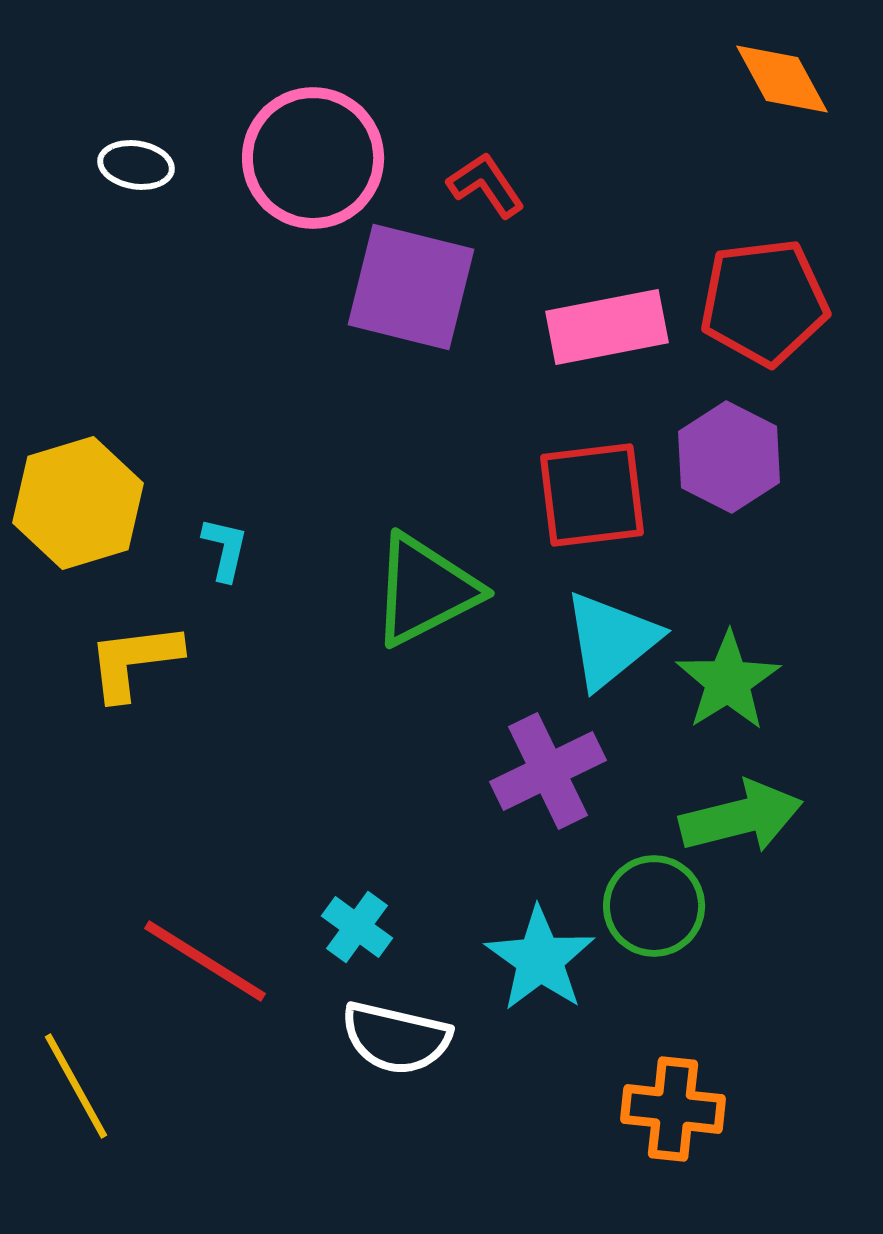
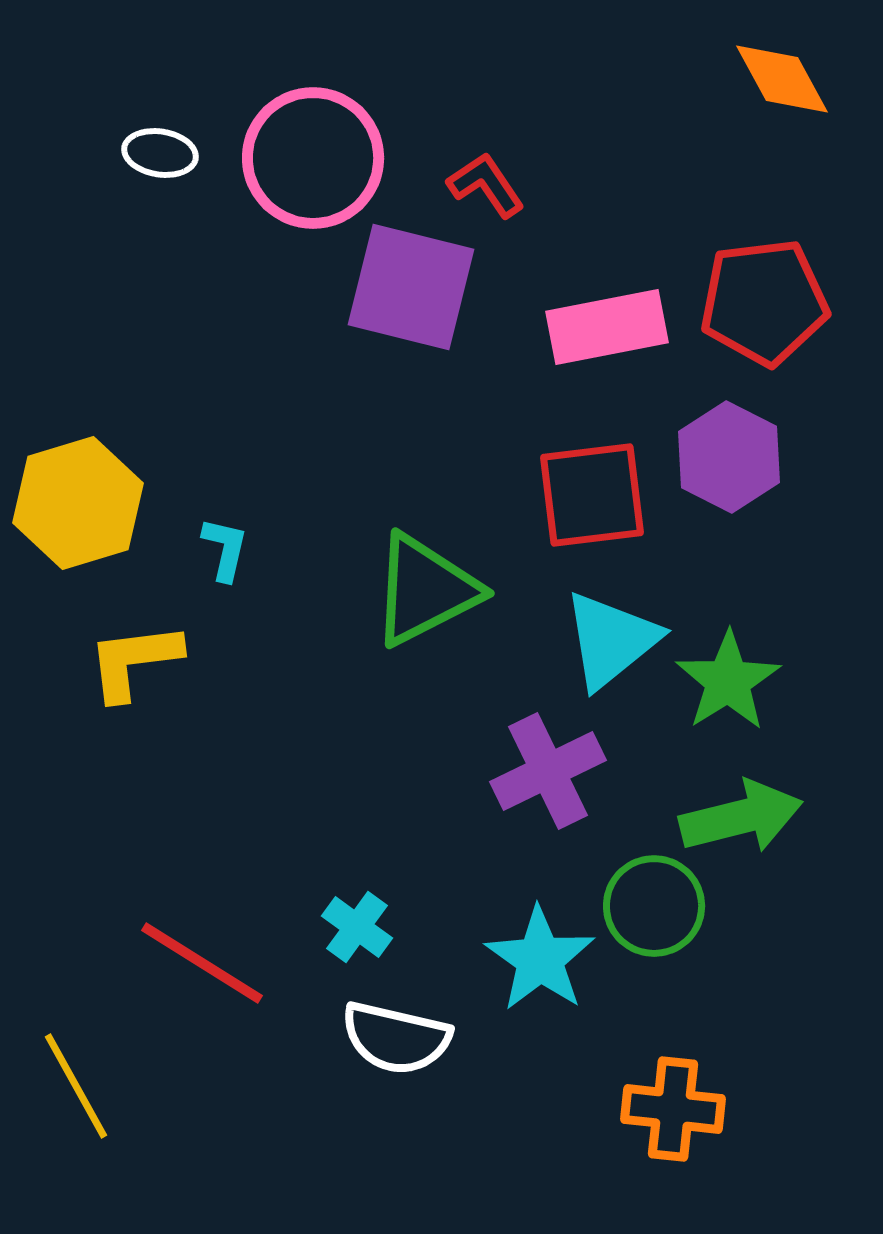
white ellipse: moved 24 px right, 12 px up
red line: moved 3 px left, 2 px down
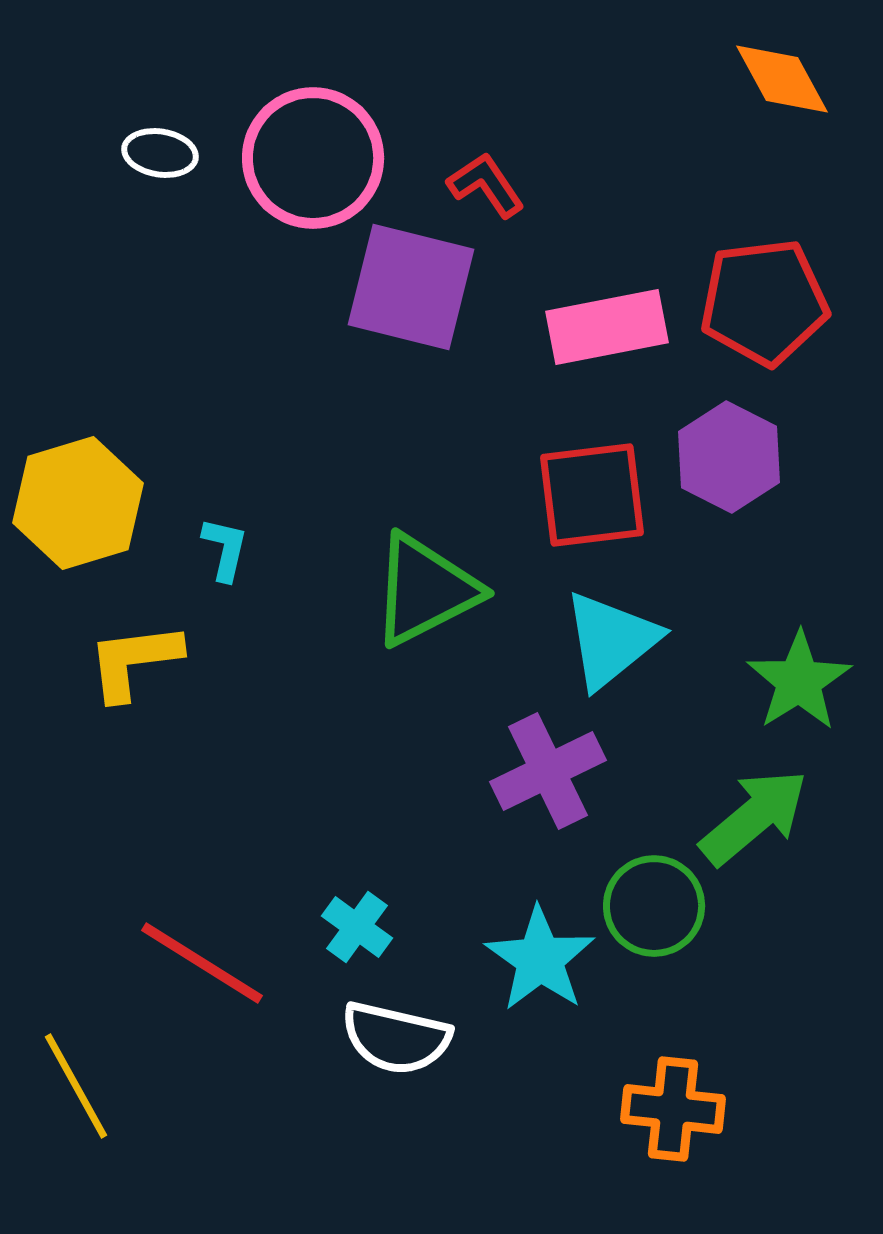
green star: moved 71 px right
green arrow: moved 13 px right; rotated 26 degrees counterclockwise
